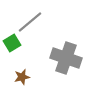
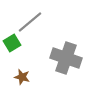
brown star: rotated 28 degrees clockwise
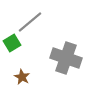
brown star: rotated 14 degrees clockwise
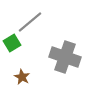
gray cross: moved 1 px left, 1 px up
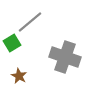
brown star: moved 3 px left, 1 px up
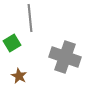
gray line: moved 4 px up; rotated 56 degrees counterclockwise
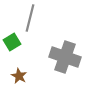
gray line: rotated 20 degrees clockwise
green square: moved 1 px up
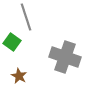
gray line: moved 4 px left, 1 px up; rotated 32 degrees counterclockwise
green square: rotated 24 degrees counterclockwise
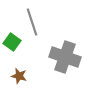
gray line: moved 6 px right, 5 px down
brown star: rotated 14 degrees counterclockwise
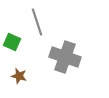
gray line: moved 5 px right
green square: rotated 12 degrees counterclockwise
